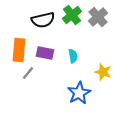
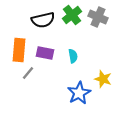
gray cross: rotated 24 degrees counterclockwise
yellow star: moved 7 px down
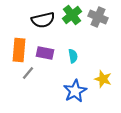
blue star: moved 4 px left, 2 px up
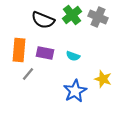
black semicircle: rotated 35 degrees clockwise
cyan semicircle: rotated 120 degrees clockwise
gray line: moved 1 px down
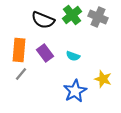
purple rectangle: rotated 42 degrees clockwise
gray line: moved 7 px left
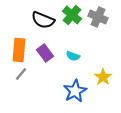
green cross: rotated 12 degrees counterclockwise
yellow star: moved 2 px up; rotated 18 degrees clockwise
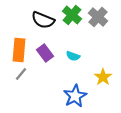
gray cross: rotated 18 degrees clockwise
blue star: moved 5 px down
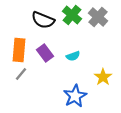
cyan semicircle: rotated 40 degrees counterclockwise
